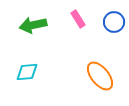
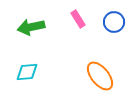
green arrow: moved 2 px left, 2 px down
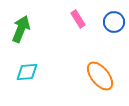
green arrow: moved 10 px left, 2 px down; rotated 124 degrees clockwise
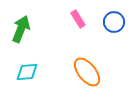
orange ellipse: moved 13 px left, 4 px up
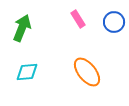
green arrow: moved 1 px right, 1 px up
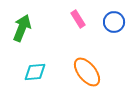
cyan diamond: moved 8 px right
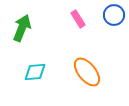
blue circle: moved 7 px up
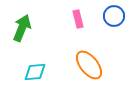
blue circle: moved 1 px down
pink rectangle: rotated 18 degrees clockwise
orange ellipse: moved 2 px right, 7 px up
